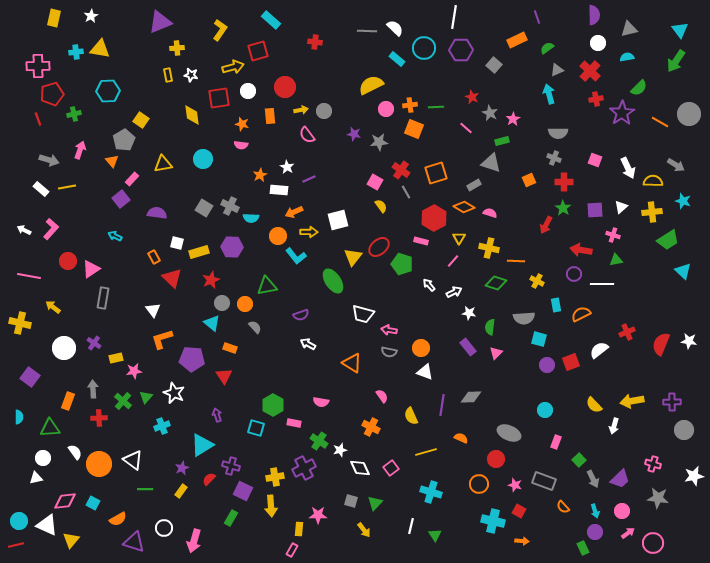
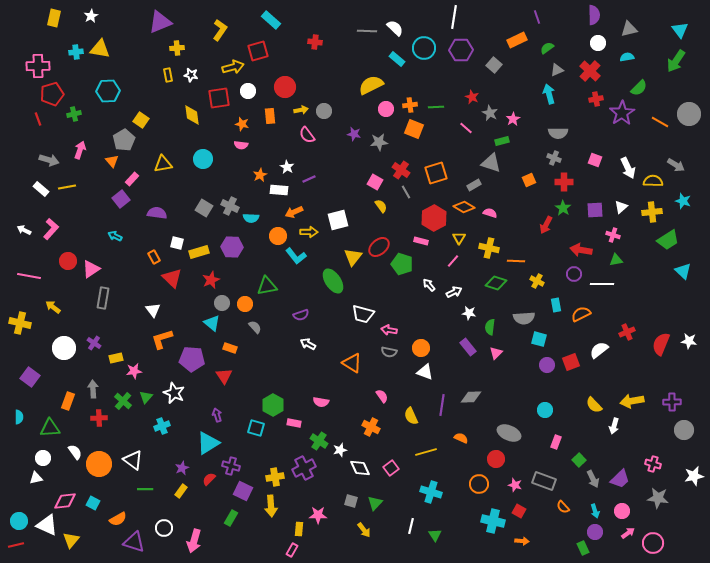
cyan triangle at (202, 445): moved 6 px right, 2 px up
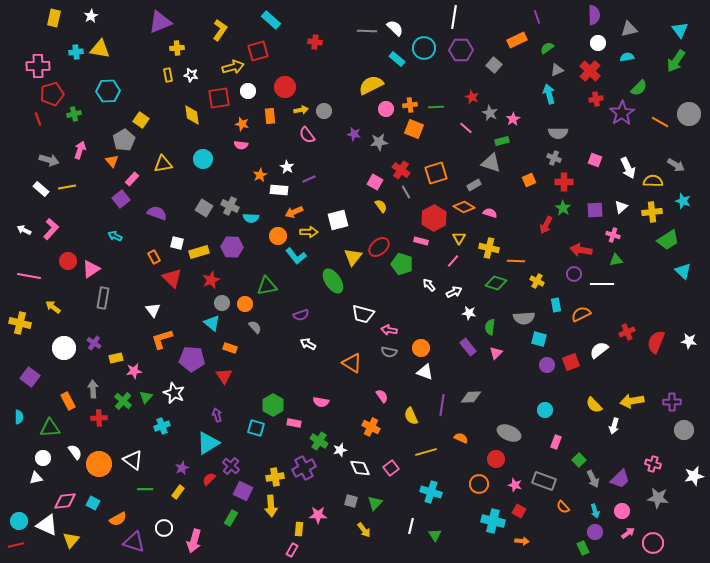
purple semicircle at (157, 213): rotated 12 degrees clockwise
red semicircle at (661, 344): moved 5 px left, 2 px up
orange rectangle at (68, 401): rotated 48 degrees counterclockwise
purple cross at (231, 466): rotated 24 degrees clockwise
yellow rectangle at (181, 491): moved 3 px left, 1 px down
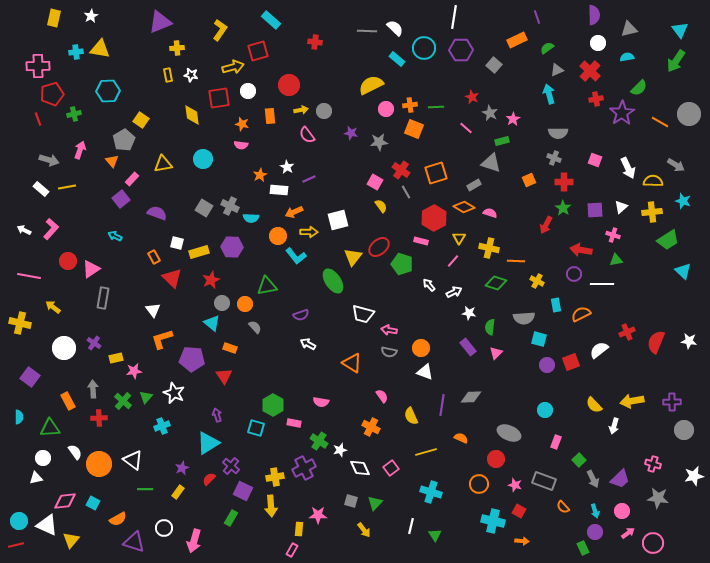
red circle at (285, 87): moved 4 px right, 2 px up
purple star at (354, 134): moved 3 px left, 1 px up
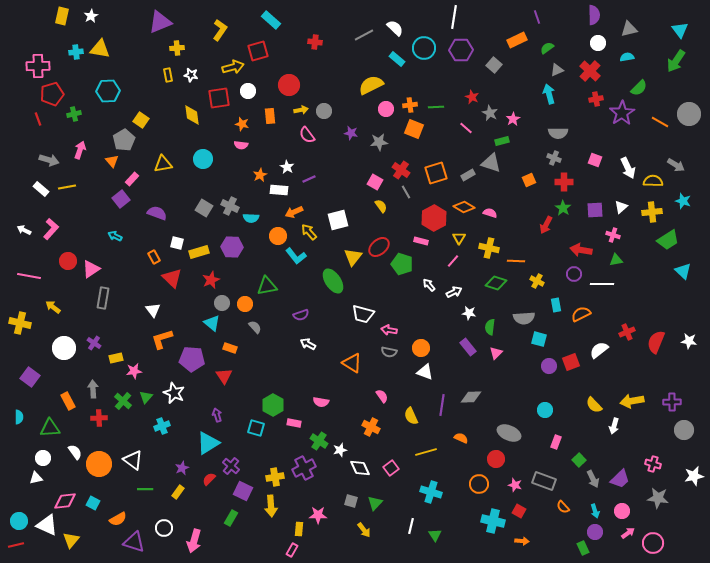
yellow rectangle at (54, 18): moved 8 px right, 2 px up
gray line at (367, 31): moved 3 px left, 4 px down; rotated 30 degrees counterclockwise
gray rectangle at (474, 185): moved 6 px left, 10 px up
yellow arrow at (309, 232): rotated 132 degrees counterclockwise
purple circle at (547, 365): moved 2 px right, 1 px down
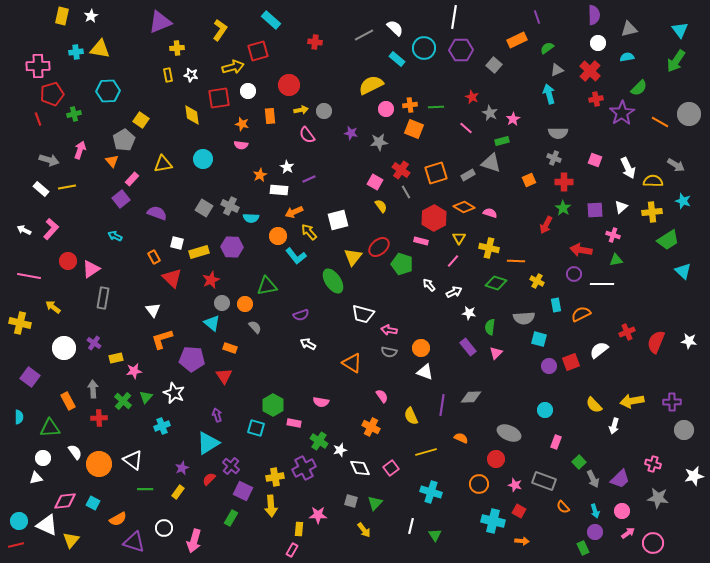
green square at (579, 460): moved 2 px down
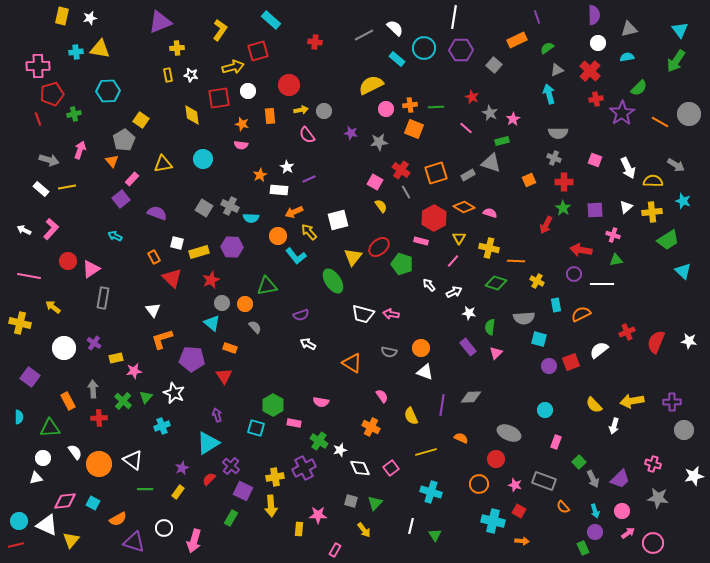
white star at (91, 16): moved 1 px left, 2 px down; rotated 16 degrees clockwise
white triangle at (621, 207): moved 5 px right
pink arrow at (389, 330): moved 2 px right, 16 px up
pink rectangle at (292, 550): moved 43 px right
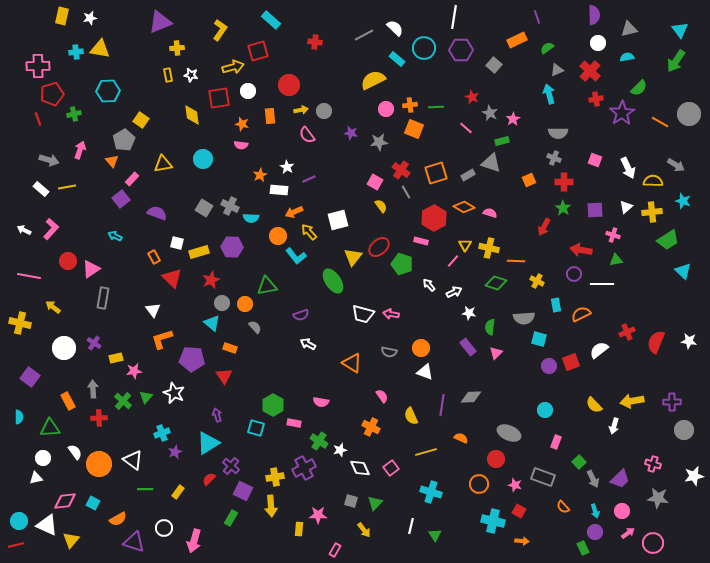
yellow semicircle at (371, 85): moved 2 px right, 5 px up
red arrow at (546, 225): moved 2 px left, 2 px down
yellow triangle at (459, 238): moved 6 px right, 7 px down
cyan cross at (162, 426): moved 7 px down
purple star at (182, 468): moved 7 px left, 16 px up
gray rectangle at (544, 481): moved 1 px left, 4 px up
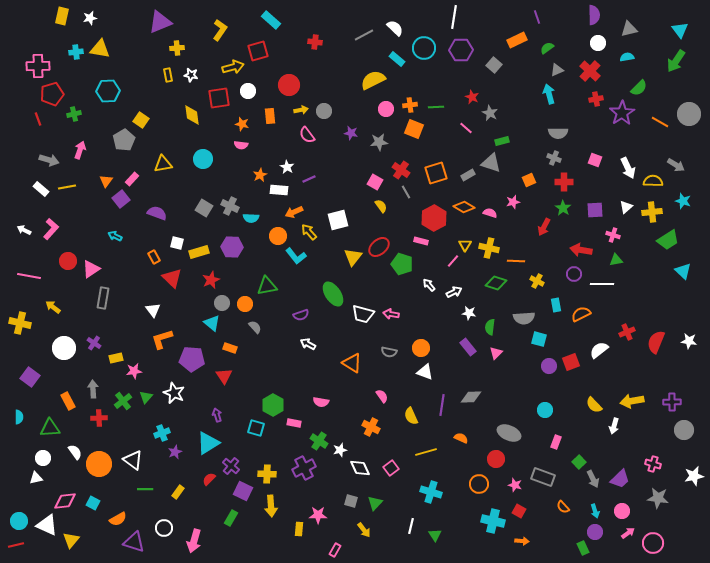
pink star at (513, 119): moved 83 px down; rotated 16 degrees clockwise
orange triangle at (112, 161): moved 6 px left, 20 px down; rotated 16 degrees clockwise
green ellipse at (333, 281): moved 13 px down
green cross at (123, 401): rotated 12 degrees clockwise
yellow cross at (275, 477): moved 8 px left, 3 px up; rotated 12 degrees clockwise
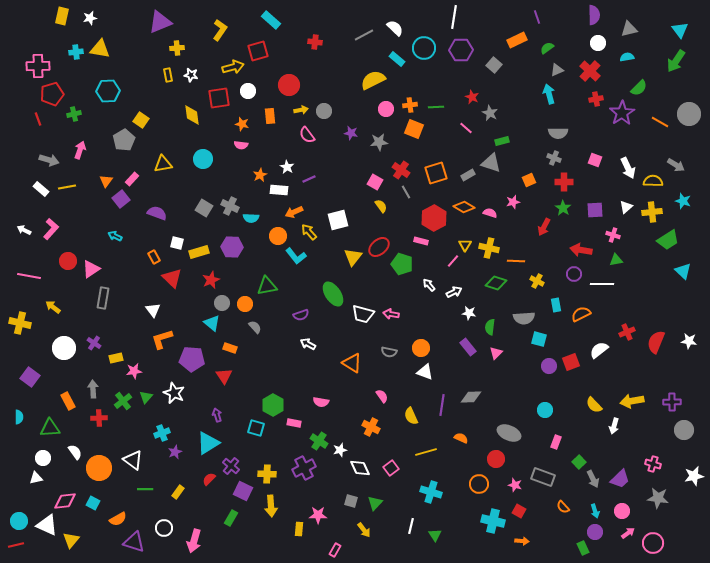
orange circle at (99, 464): moved 4 px down
